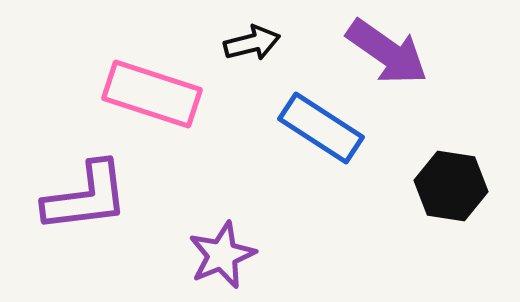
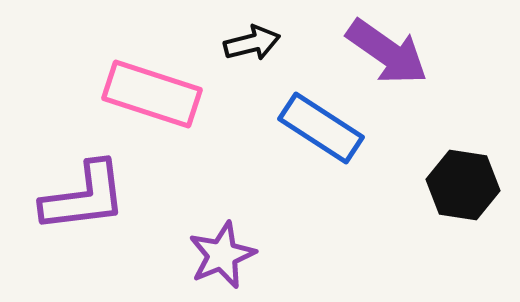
black hexagon: moved 12 px right, 1 px up
purple L-shape: moved 2 px left
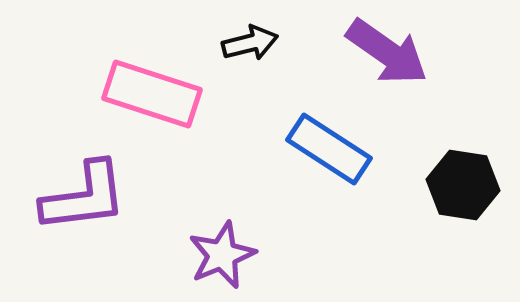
black arrow: moved 2 px left
blue rectangle: moved 8 px right, 21 px down
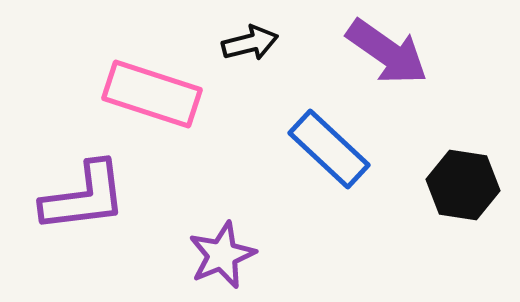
blue rectangle: rotated 10 degrees clockwise
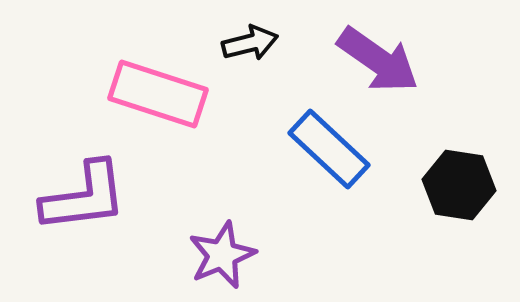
purple arrow: moved 9 px left, 8 px down
pink rectangle: moved 6 px right
black hexagon: moved 4 px left
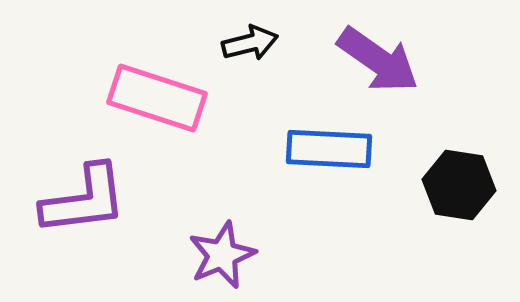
pink rectangle: moved 1 px left, 4 px down
blue rectangle: rotated 40 degrees counterclockwise
purple L-shape: moved 3 px down
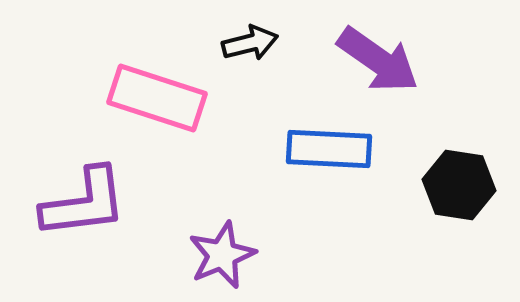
purple L-shape: moved 3 px down
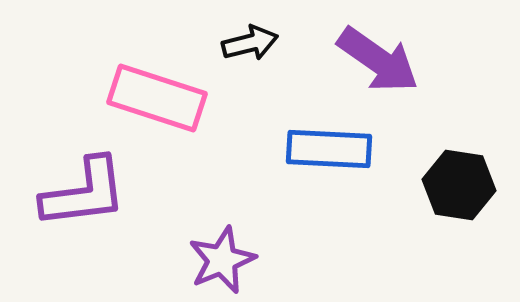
purple L-shape: moved 10 px up
purple star: moved 5 px down
